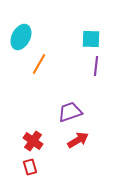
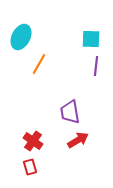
purple trapezoid: rotated 80 degrees counterclockwise
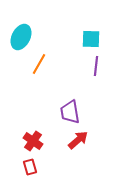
red arrow: rotated 10 degrees counterclockwise
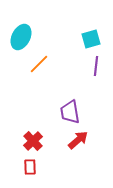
cyan square: rotated 18 degrees counterclockwise
orange line: rotated 15 degrees clockwise
red cross: rotated 12 degrees clockwise
red rectangle: rotated 14 degrees clockwise
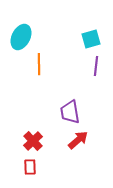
orange line: rotated 45 degrees counterclockwise
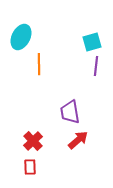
cyan square: moved 1 px right, 3 px down
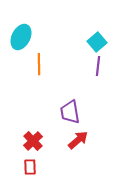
cyan square: moved 5 px right; rotated 24 degrees counterclockwise
purple line: moved 2 px right
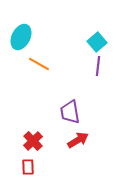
orange line: rotated 60 degrees counterclockwise
red arrow: rotated 10 degrees clockwise
red rectangle: moved 2 px left
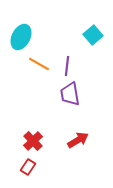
cyan square: moved 4 px left, 7 px up
purple line: moved 31 px left
purple trapezoid: moved 18 px up
red rectangle: rotated 35 degrees clockwise
